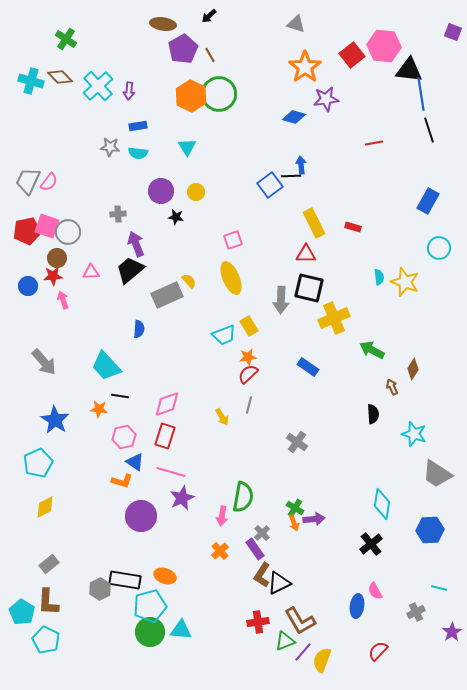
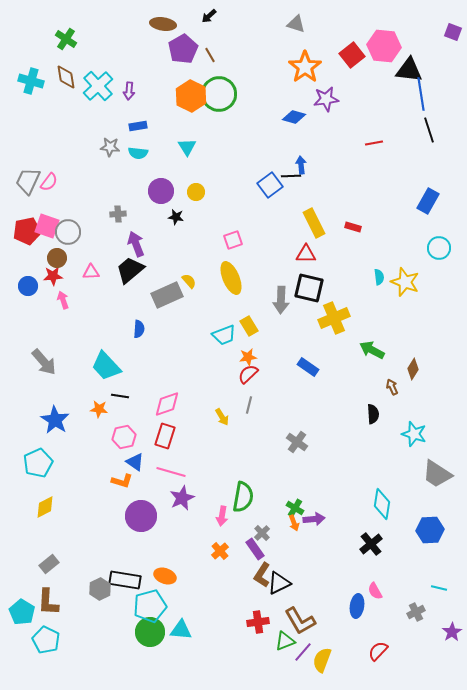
brown diamond at (60, 77): moved 6 px right; rotated 35 degrees clockwise
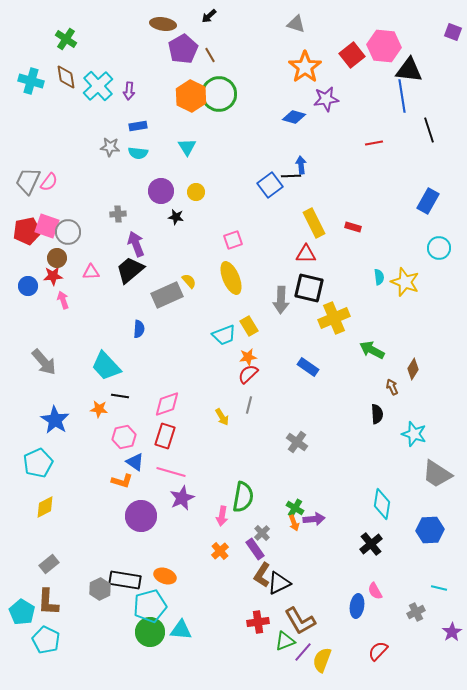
blue line at (421, 94): moved 19 px left, 2 px down
black semicircle at (373, 414): moved 4 px right
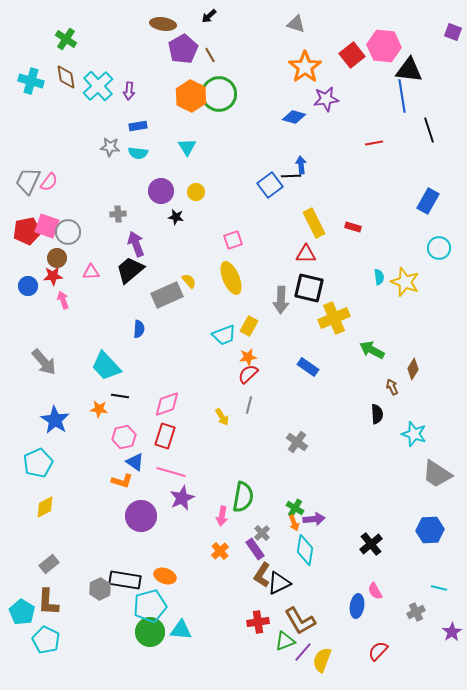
yellow rectangle at (249, 326): rotated 60 degrees clockwise
cyan diamond at (382, 504): moved 77 px left, 46 px down
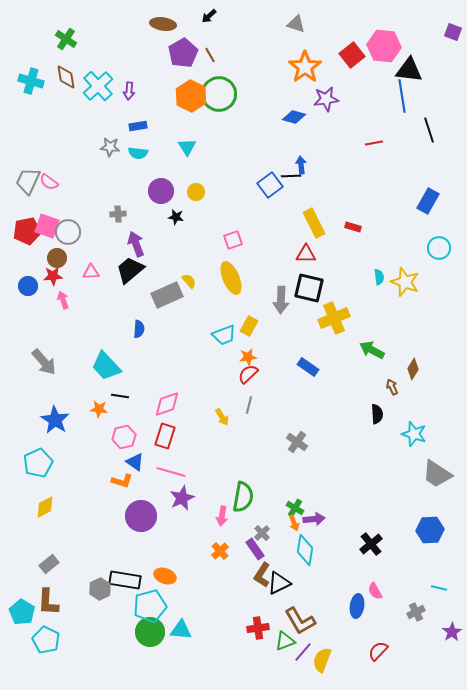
purple pentagon at (183, 49): moved 4 px down
pink semicircle at (49, 182): rotated 90 degrees clockwise
red cross at (258, 622): moved 6 px down
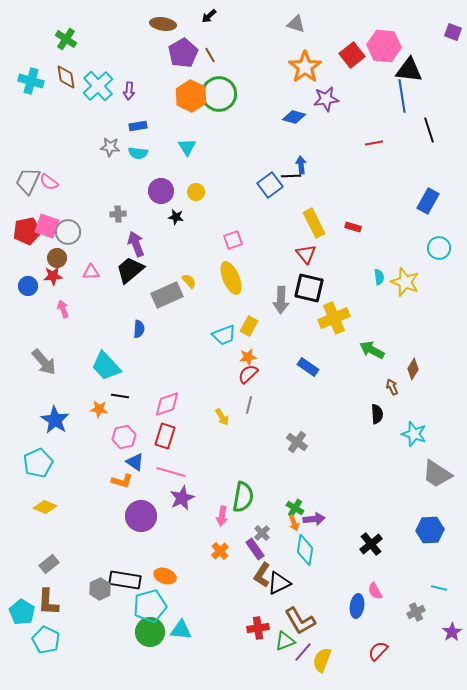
red triangle at (306, 254): rotated 50 degrees clockwise
pink arrow at (63, 300): moved 9 px down
yellow diamond at (45, 507): rotated 50 degrees clockwise
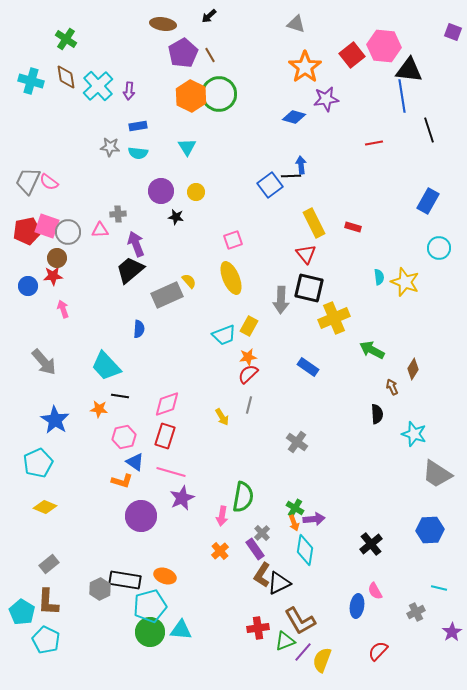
pink triangle at (91, 272): moved 9 px right, 42 px up
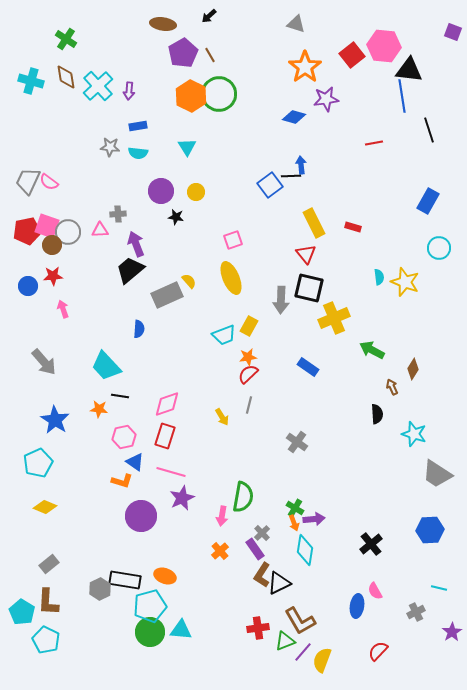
brown circle at (57, 258): moved 5 px left, 13 px up
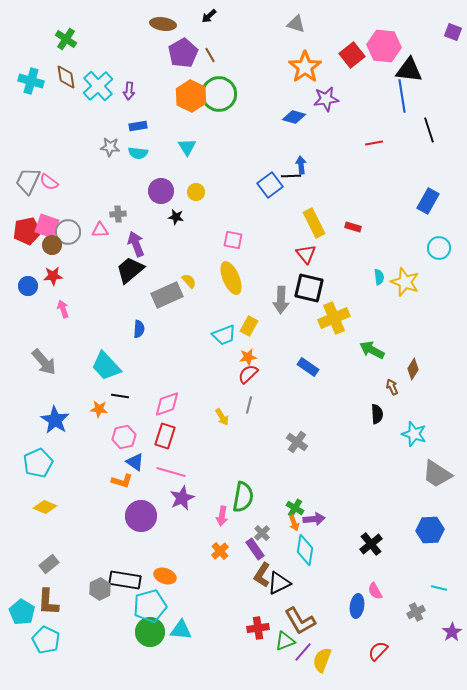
pink square at (233, 240): rotated 30 degrees clockwise
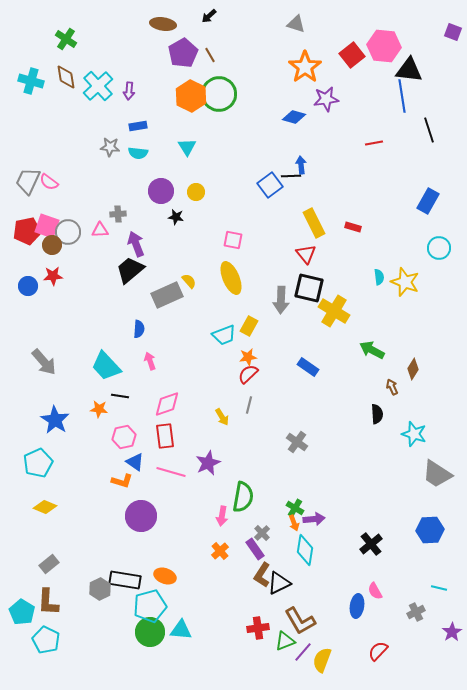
pink arrow at (63, 309): moved 87 px right, 52 px down
yellow cross at (334, 318): moved 7 px up; rotated 36 degrees counterclockwise
red rectangle at (165, 436): rotated 25 degrees counterclockwise
purple star at (182, 498): moved 26 px right, 35 px up
